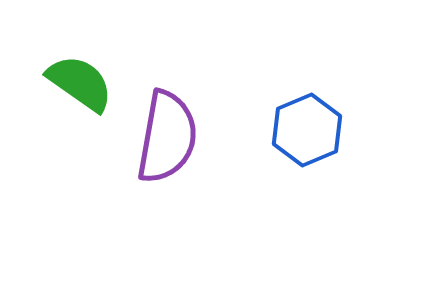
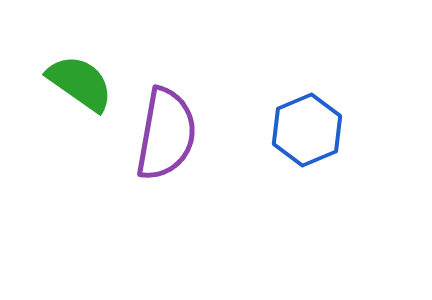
purple semicircle: moved 1 px left, 3 px up
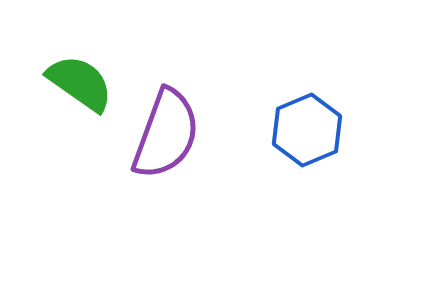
purple semicircle: rotated 10 degrees clockwise
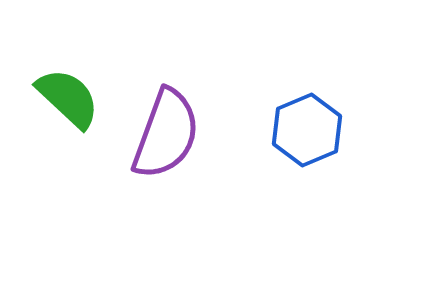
green semicircle: moved 12 px left, 15 px down; rotated 8 degrees clockwise
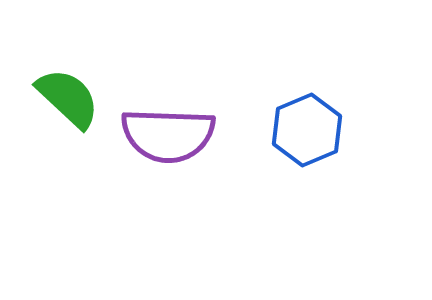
purple semicircle: moved 2 px right, 1 px down; rotated 72 degrees clockwise
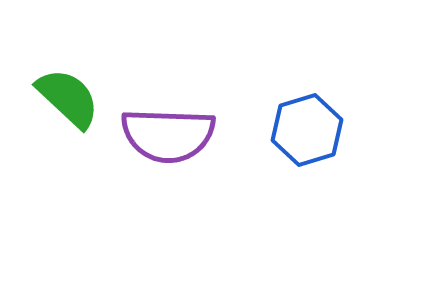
blue hexagon: rotated 6 degrees clockwise
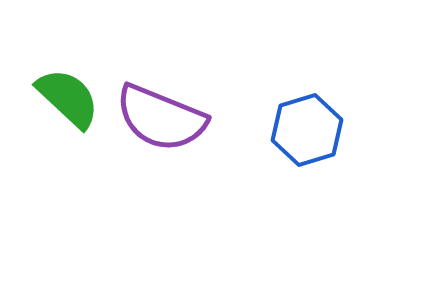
purple semicircle: moved 7 px left, 17 px up; rotated 20 degrees clockwise
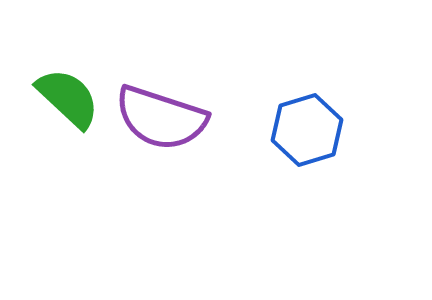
purple semicircle: rotated 4 degrees counterclockwise
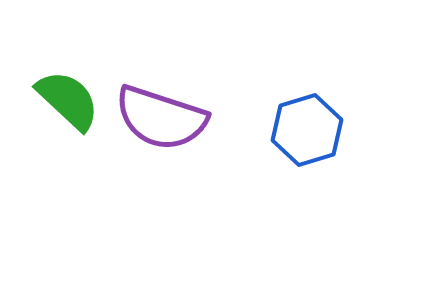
green semicircle: moved 2 px down
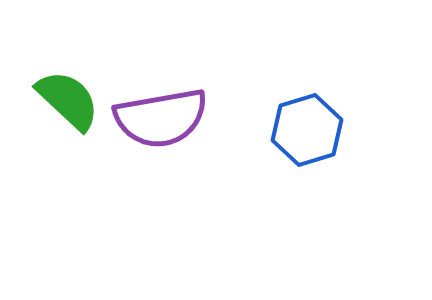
purple semicircle: rotated 28 degrees counterclockwise
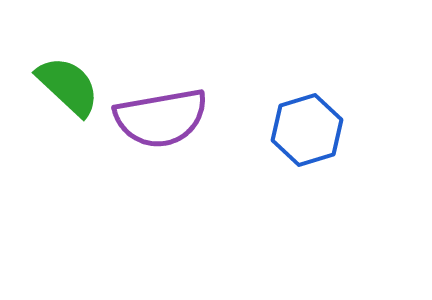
green semicircle: moved 14 px up
